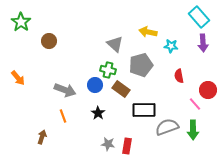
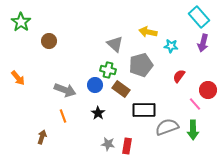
purple arrow: rotated 18 degrees clockwise
red semicircle: rotated 48 degrees clockwise
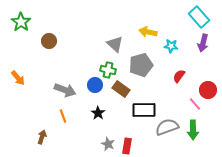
gray star: rotated 16 degrees clockwise
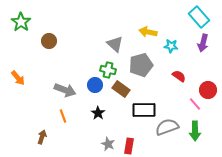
red semicircle: rotated 88 degrees clockwise
green arrow: moved 2 px right, 1 px down
red rectangle: moved 2 px right
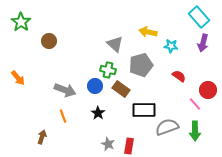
blue circle: moved 1 px down
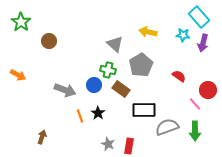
cyan star: moved 12 px right, 11 px up
gray pentagon: rotated 15 degrees counterclockwise
orange arrow: moved 3 px up; rotated 21 degrees counterclockwise
blue circle: moved 1 px left, 1 px up
orange line: moved 17 px right
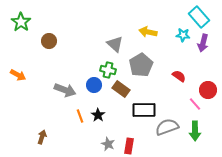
black star: moved 2 px down
